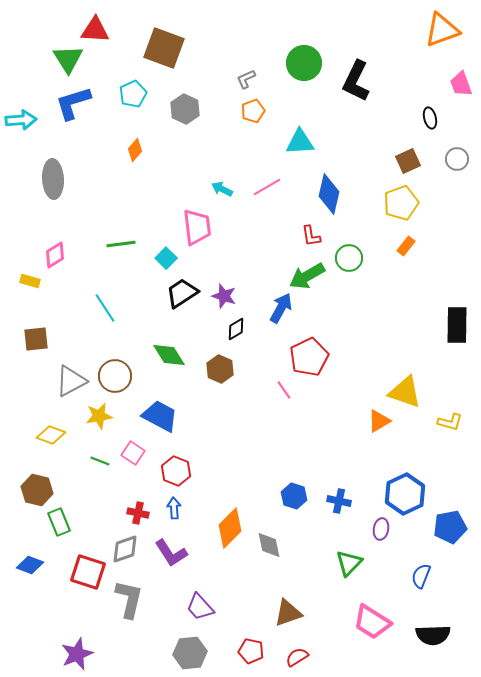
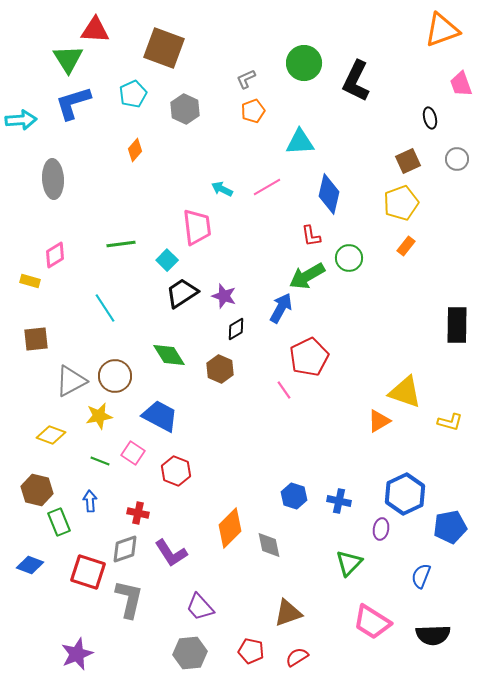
cyan square at (166, 258): moved 1 px right, 2 px down
blue arrow at (174, 508): moved 84 px left, 7 px up
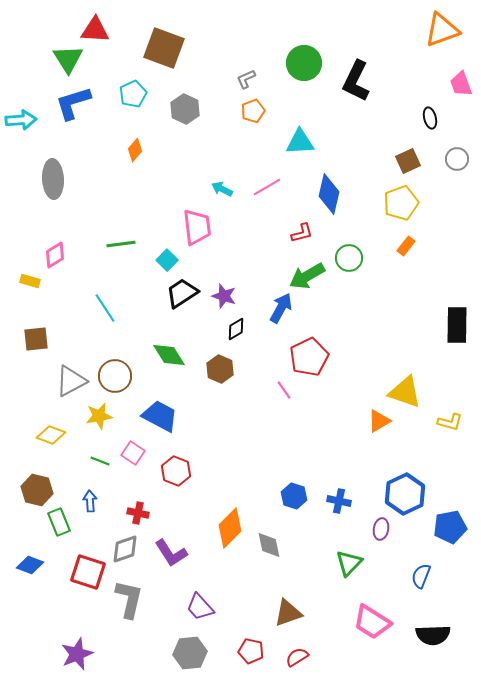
red L-shape at (311, 236): moved 9 px left, 3 px up; rotated 95 degrees counterclockwise
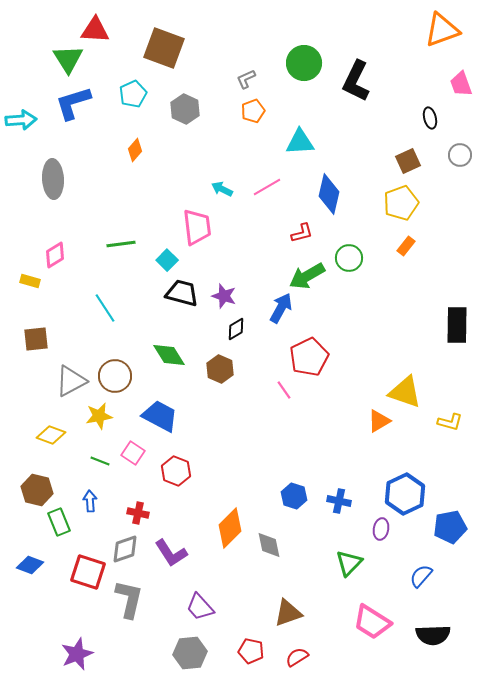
gray circle at (457, 159): moved 3 px right, 4 px up
black trapezoid at (182, 293): rotated 48 degrees clockwise
blue semicircle at (421, 576): rotated 20 degrees clockwise
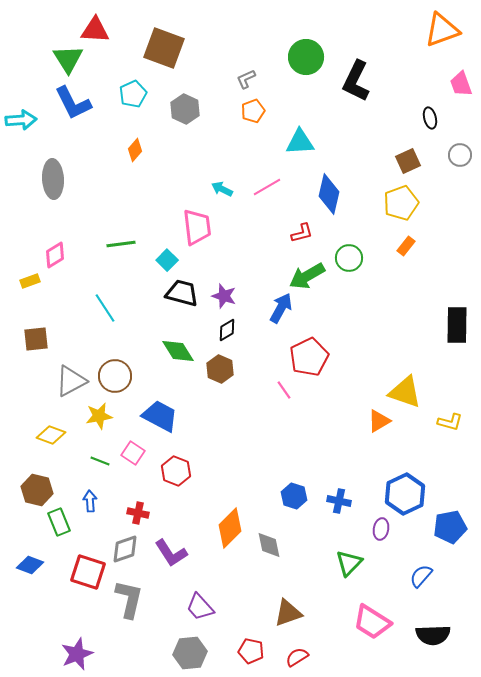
green circle at (304, 63): moved 2 px right, 6 px up
blue L-shape at (73, 103): rotated 99 degrees counterclockwise
yellow rectangle at (30, 281): rotated 36 degrees counterclockwise
black diamond at (236, 329): moved 9 px left, 1 px down
green diamond at (169, 355): moved 9 px right, 4 px up
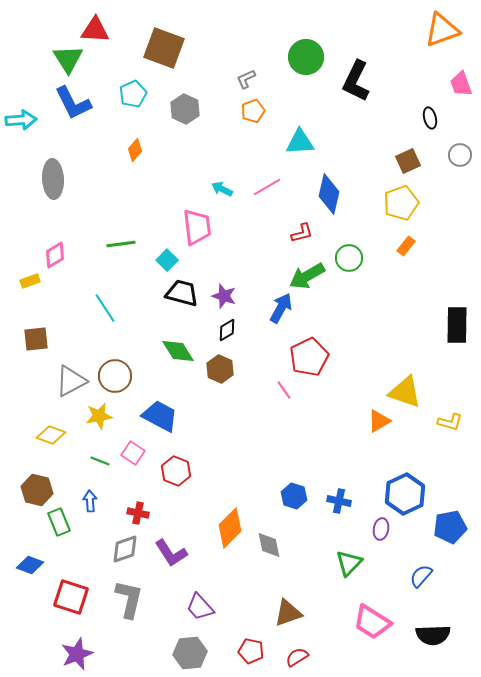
red square at (88, 572): moved 17 px left, 25 px down
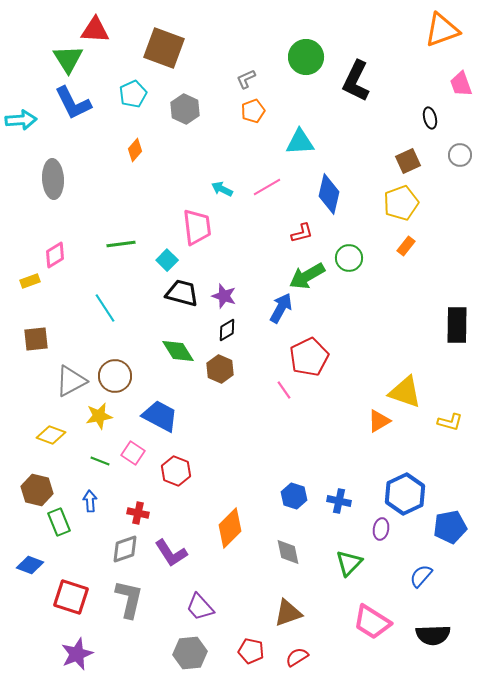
gray diamond at (269, 545): moved 19 px right, 7 px down
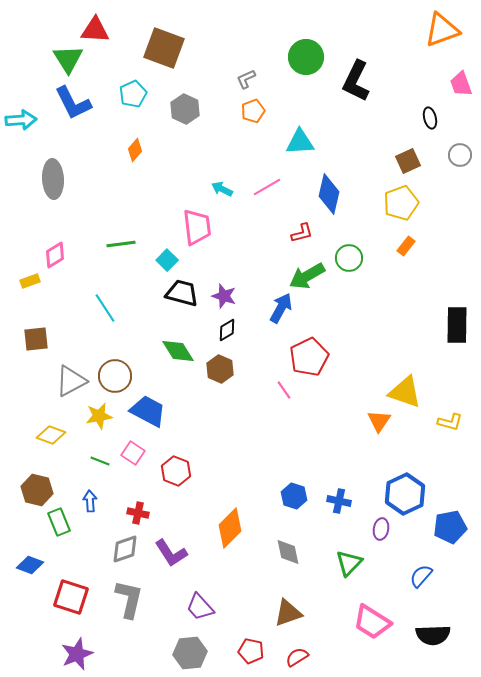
blue trapezoid at (160, 416): moved 12 px left, 5 px up
orange triangle at (379, 421): rotated 25 degrees counterclockwise
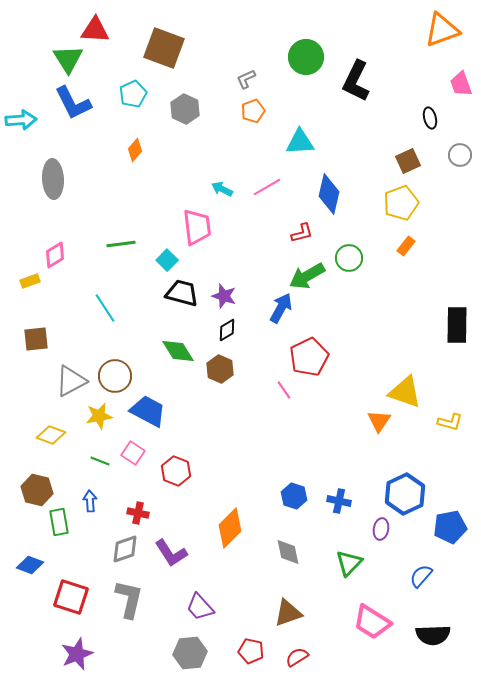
green rectangle at (59, 522): rotated 12 degrees clockwise
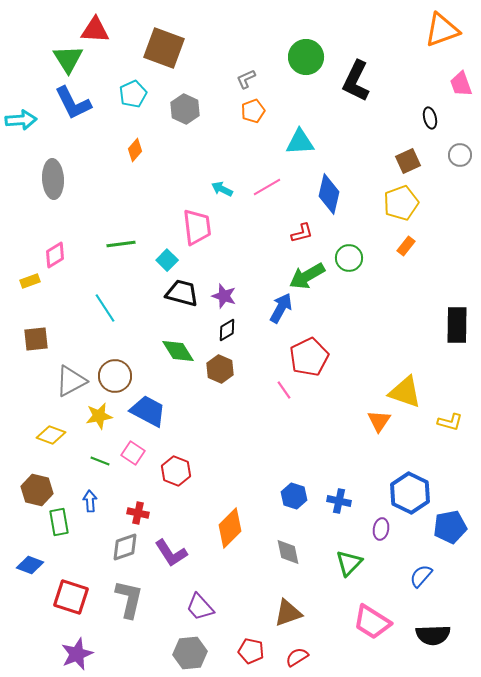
blue hexagon at (405, 494): moved 5 px right, 1 px up; rotated 9 degrees counterclockwise
gray diamond at (125, 549): moved 2 px up
